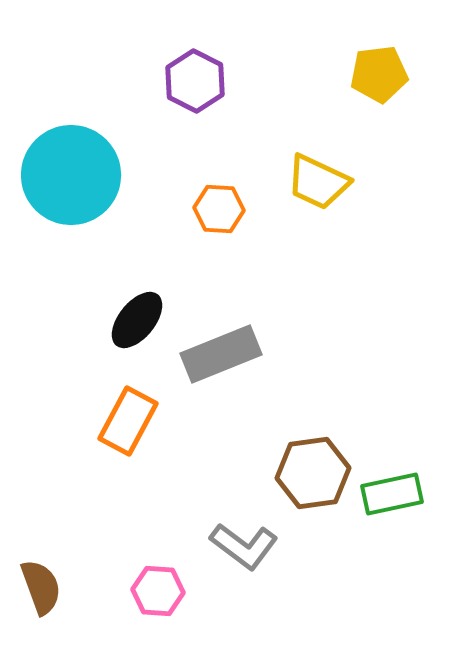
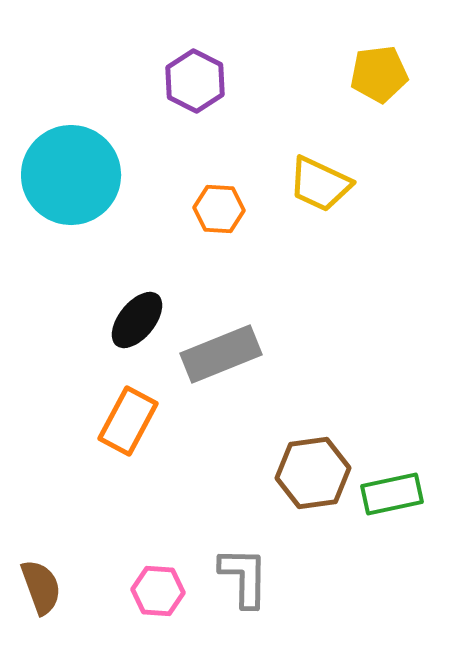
yellow trapezoid: moved 2 px right, 2 px down
gray L-shape: moved 31 px down; rotated 126 degrees counterclockwise
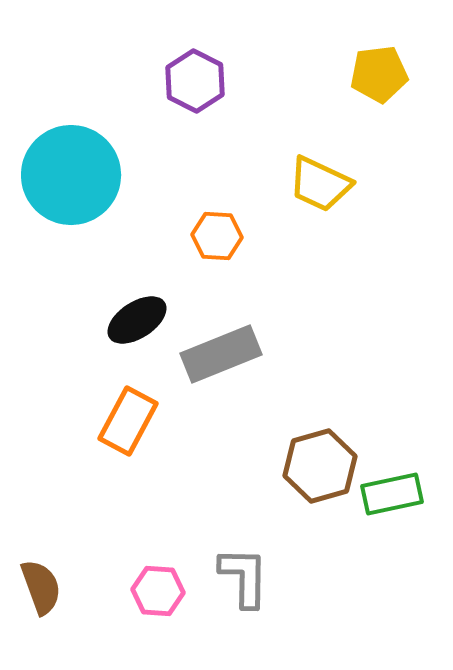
orange hexagon: moved 2 px left, 27 px down
black ellipse: rotated 18 degrees clockwise
brown hexagon: moved 7 px right, 7 px up; rotated 8 degrees counterclockwise
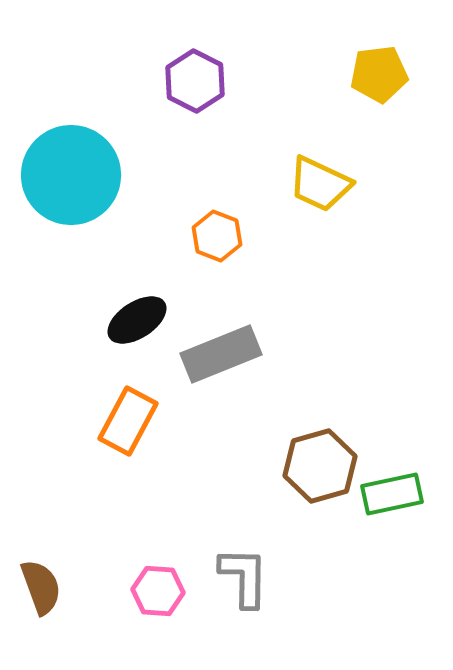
orange hexagon: rotated 18 degrees clockwise
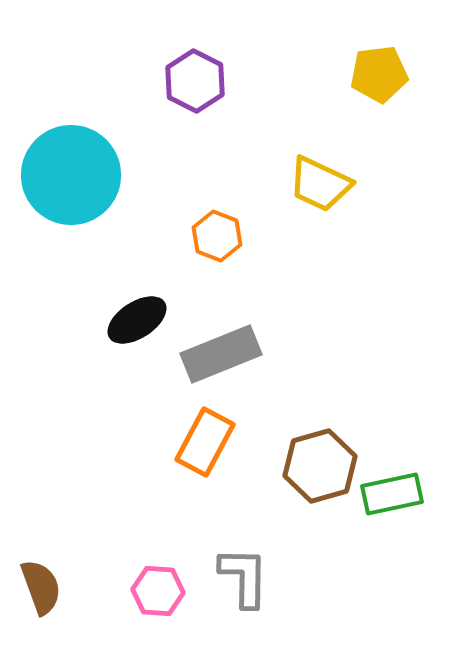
orange rectangle: moved 77 px right, 21 px down
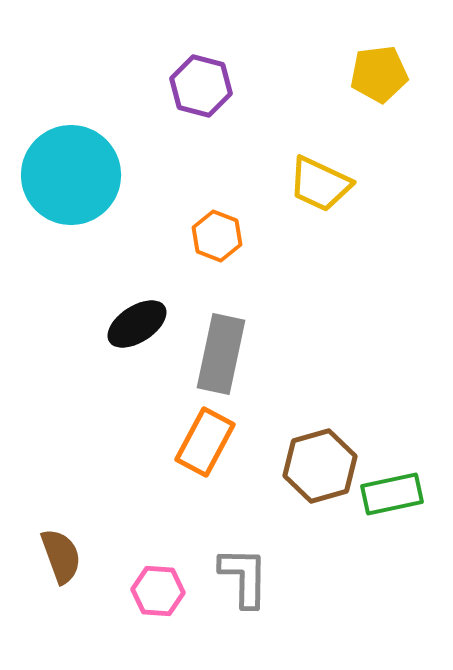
purple hexagon: moved 6 px right, 5 px down; rotated 12 degrees counterclockwise
black ellipse: moved 4 px down
gray rectangle: rotated 56 degrees counterclockwise
brown semicircle: moved 20 px right, 31 px up
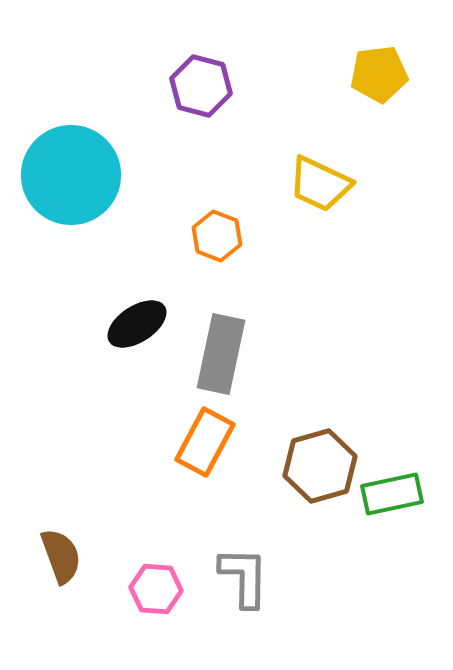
pink hexagon: moved 2 px left, 2 px up
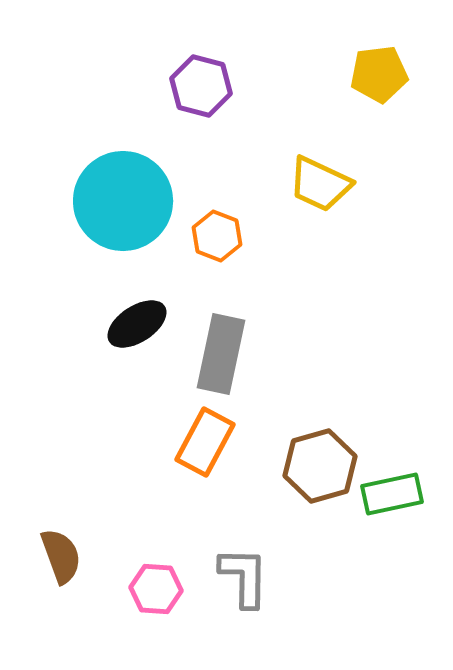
cyan circle: moved 52 px right, 26 px down
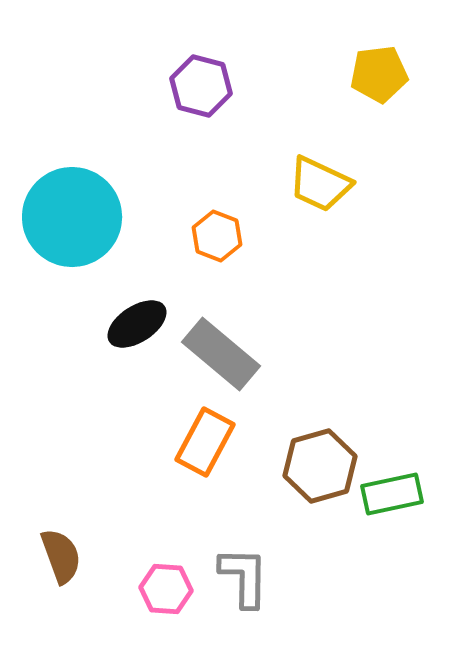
cyan circle: moved 51 px left, 16 px down
gray rectangle: rotated 62 degrees counterclockwise
pink hexagon: moved 10 px right
